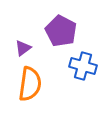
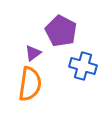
purple triangle: moved 10 px right, 5 px down
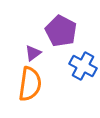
blue cross: rotated 12 degrees clockwise
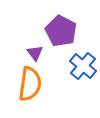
purple triangle: moved 2 px right; rotated 30 degrees counterclockwise
blue cross: rotated 12 degrees clockwise
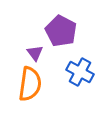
blue cross: moved 3 px left, 6 px down; rotated 12 degrees counterclockwise
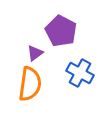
purple triangle: rotated 30 degrees clockwise
blue cross: moved 1 px down
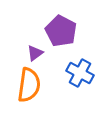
orange semicircle: moved 1 px left, 1 px down
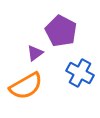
orange semicircle: moved 3 px left, 1 px down; rotated 52 degrees clockwise
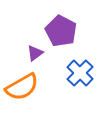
blue cross: rotated 16 degrees clockwise
orange semicircle: moved 4 px left, 1 px down
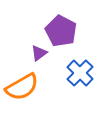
purple triangle: moved 4 px right
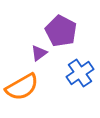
blue cross: rotated 12 degrees clockwise
